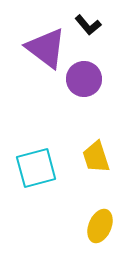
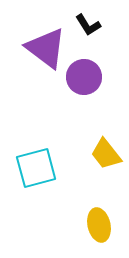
black L-shape: rotated 8 degrees clockwise
purple circle: moved 2 px up
yellow trapezoid: moved 10 px right, 3 px up; rotated 20 degrees counterclockwise
yellow ellipse: moved 1 px left, 1 px up; rotated 36 degrees counterclockwise
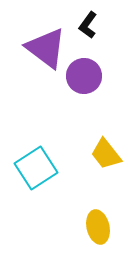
black L-shape: rotated 68 degrees clockwise
purple circle: moved 1 px up
cyan square: rotated 18 degrees counterclockwise
yellow ellipse: moved 1 px left, 2 px down
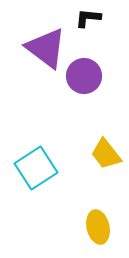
black L-shape: moved 7 px up; rotated 60 degrees clockwise
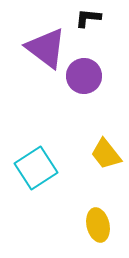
yellow ellipse: moved 2 px up
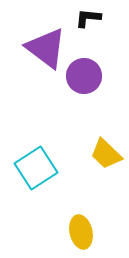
yellow trapezoid: rotated 8 degrees counterclockwise
yellow ellipse: moved 17 px left, 7 px down
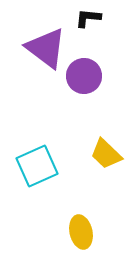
cyan square: moved 1 px right, 2 px up; rotated 9 degrees clockwise
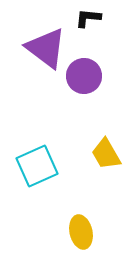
yellow trapezoid: rotated 16 degrees clockwise
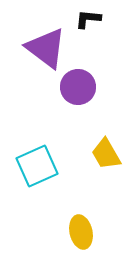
black L-shape: moved 1 px down
purple circle: moved 6 px left, 11 px down
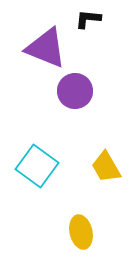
purple triangle: rotated 15 degrees counterclockwise
purple circle: moved 3 px left, 4 px down
yellow trapezoid: moved 13 px down
cyan square: rotated 30 degrees counterclockwise
